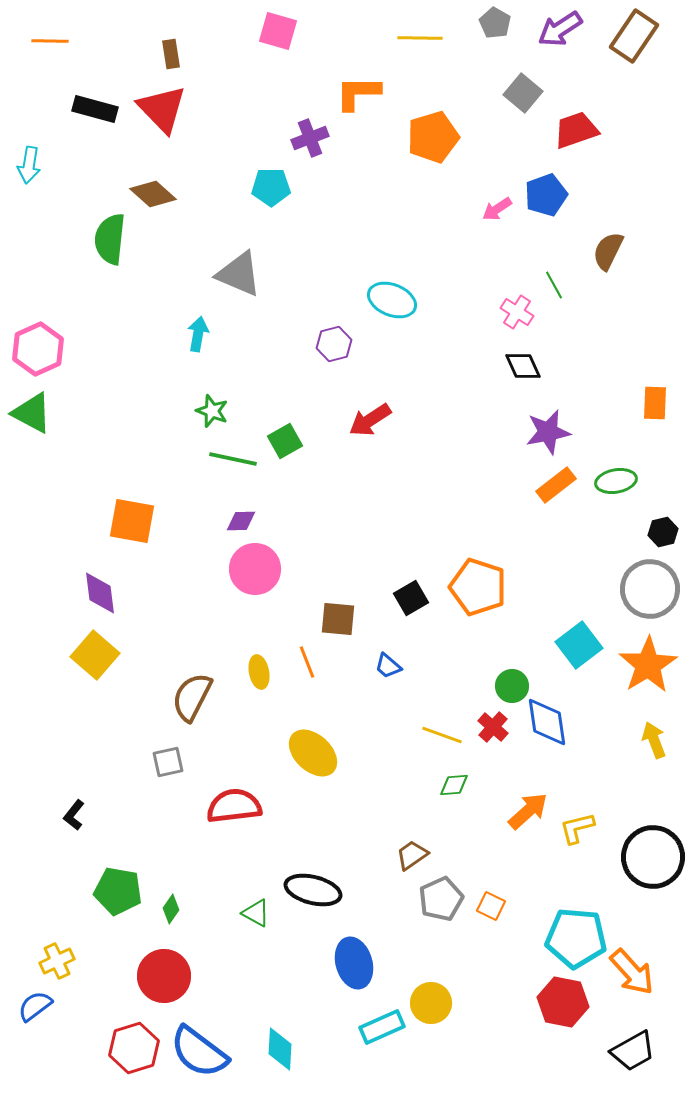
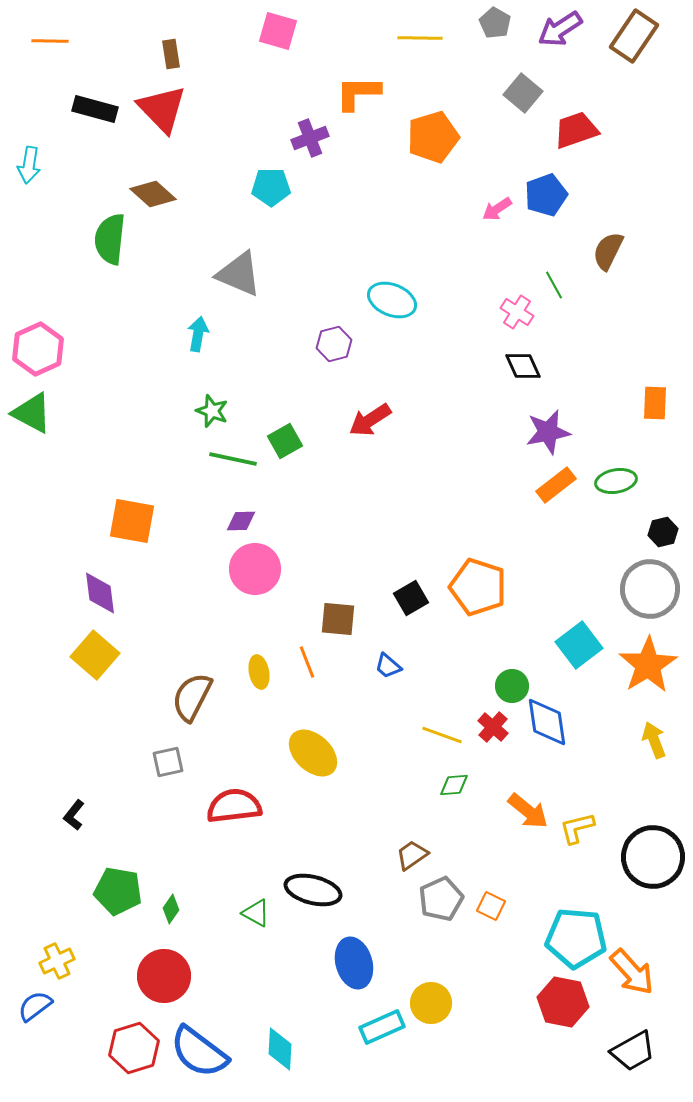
orange arrow at (528, 811): rotated 81 degrees clockwise
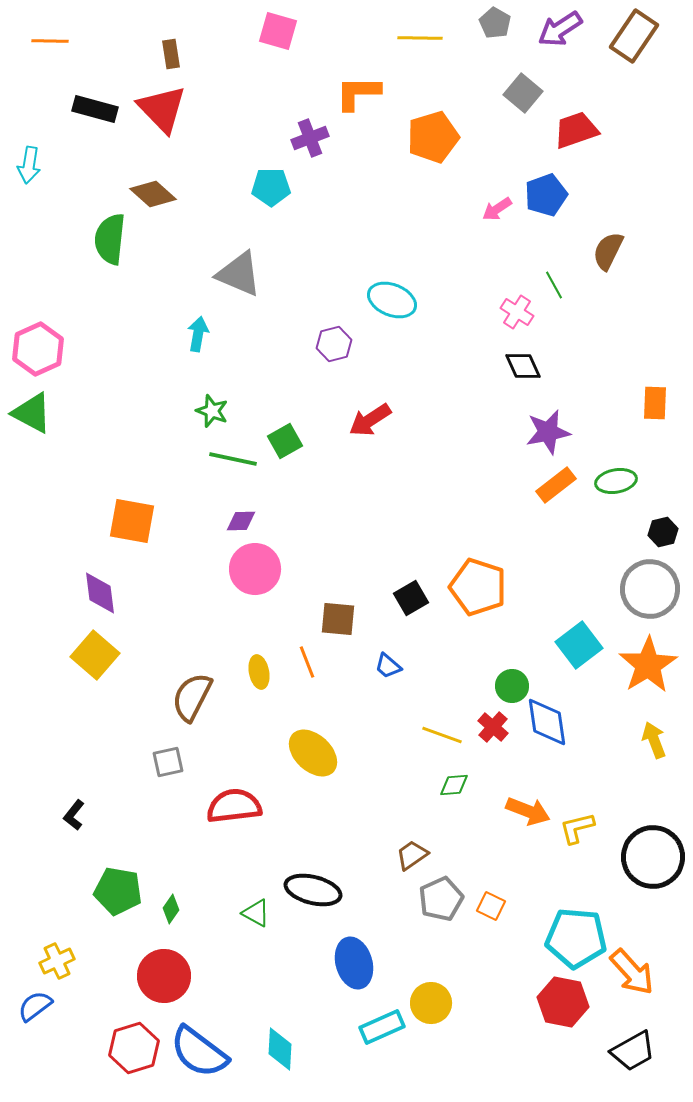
orange arrow at (528, 811): rotated 18 degrees counterclockwise
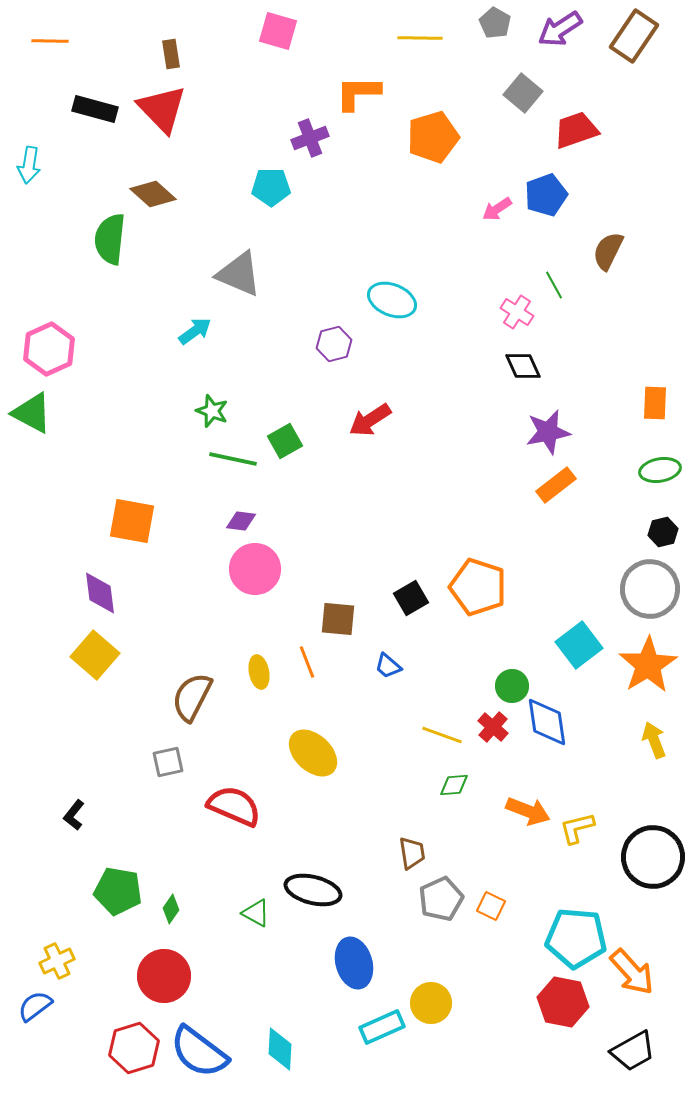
cyan arrow at (198, 334): moved 3 px left, 3 px up; rotated 44 degrees clockwise
pink hexagon at (38, 349): moved 11 px right
green ellipse at (616, 481): moved 44 px right, 11 px up
purple diamond at (241, 521): rotated 8 degrees clockwise
red semicircle at (234, 806): rotated 30 degrees clockwise
brown trapezoid at (412, 855): moved 2 px up; rotated 116 degrees clockwise
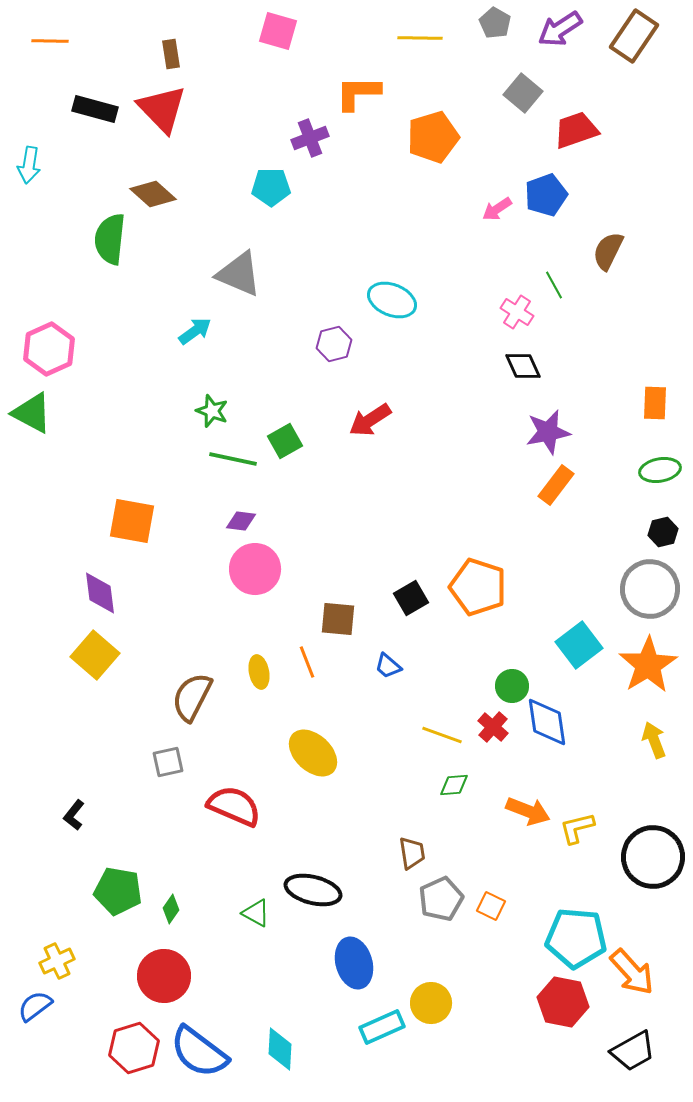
orange rectangle at (556, 485): rotated 15 degrees counterclockwise
